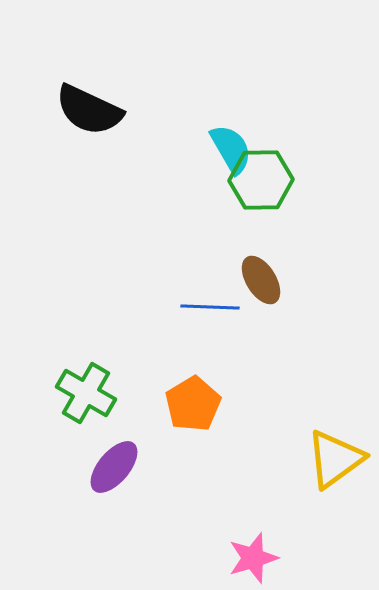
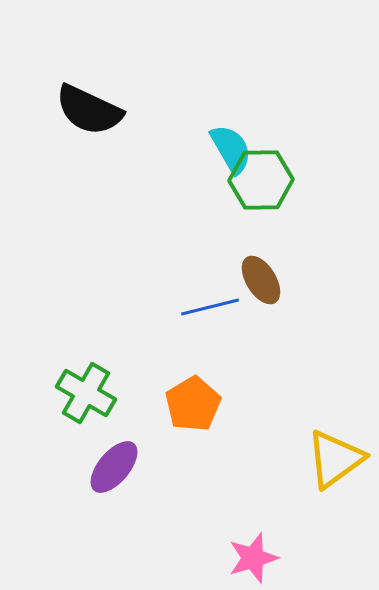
blue line: rotated 16 degrees counterclockwise
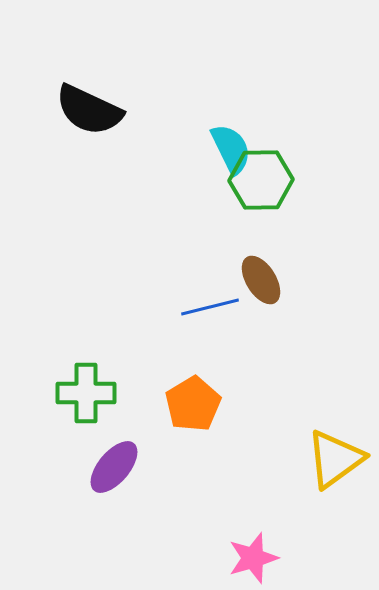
cyan semicircle: rotated 4 degrees clockwise
green cross: rotated 30 degrees counterclockwise
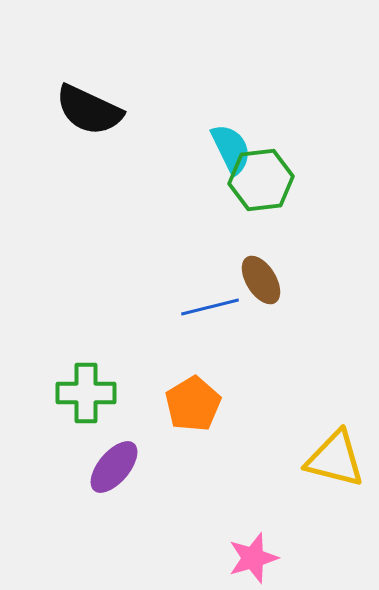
green hexagon: rotated 6 degrees counterclockwise
yellow triangle: rotated 50 degrees clockwise
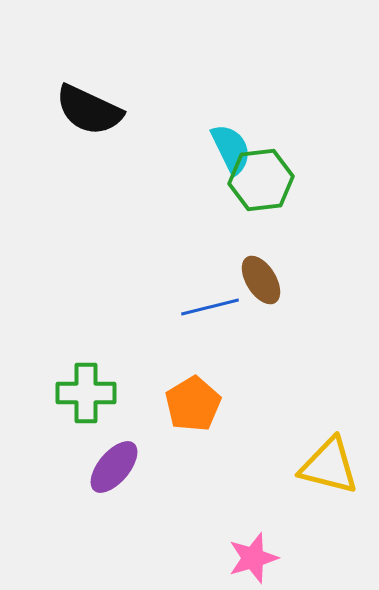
yellow triangle: moved 6 px left, 7 px down
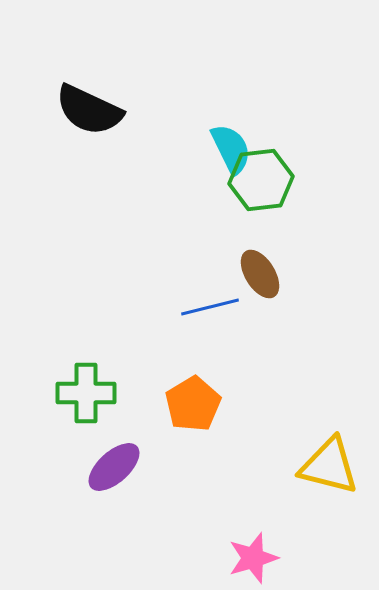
brown ellipse: moved 1 px left, 6 px up
purple ellipse: rotated 8 degrees clockwise
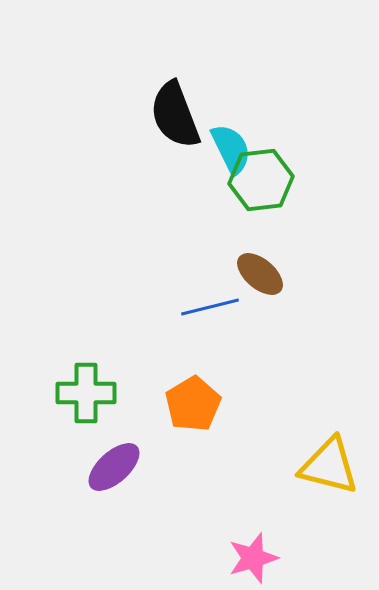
black semicircle: moved 86 px right, 5 px down; rotated 44 degrees clockwise
brown ellipse: rotated 18 degrees counterclockwise
